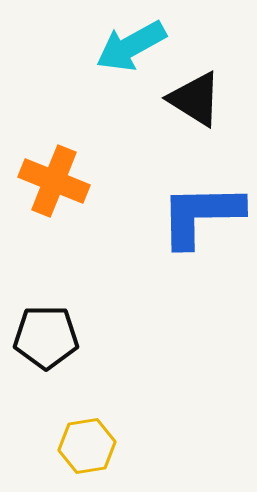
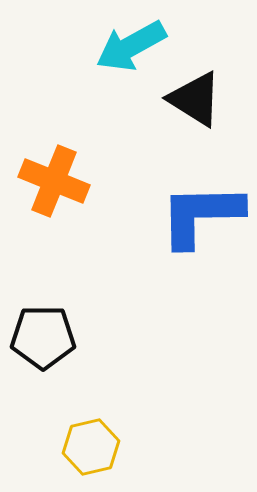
black pentagon: moved 3 px left
yellow hexagon: moved 4 px right, 1 px down; rotated 4 degrees counterclockwise
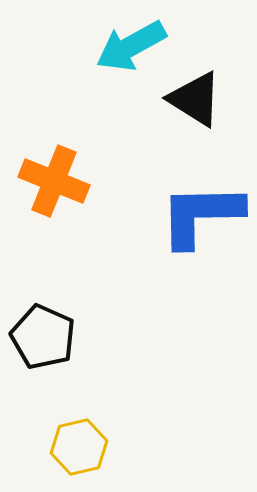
black pentagon: rotated 24 degrees clockwise
yellow hexagon: moved 12 px left
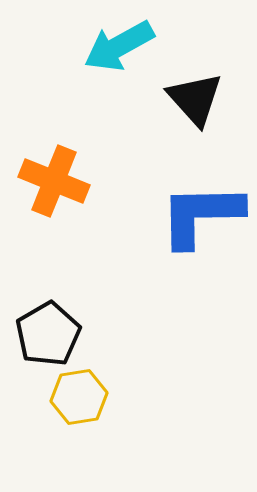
cyan arrow: moved 12 px left
black triangle: rotated 16 degrees clockwise
black pentagon: moved 5 px right, 3 px up; rotated 18 degrees clockwise
yellow hexagon: moved 50 px up; rotated 4 degrees clockwise
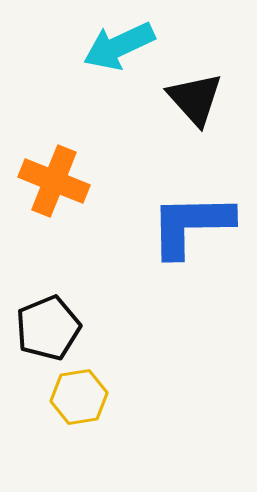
cyan arrow: rotated 4 degrees clockwise
blue L-shape: moved 10 px left, 10 px down
black pentagon: moved 6 px up; rotated 8 degrees clockwise
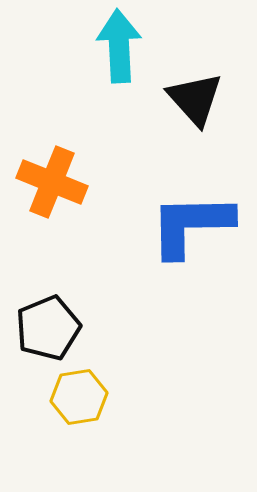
cyan arrow: rotated 112 degrees clockwise
orange cross: moved 2 px left, 1 px down
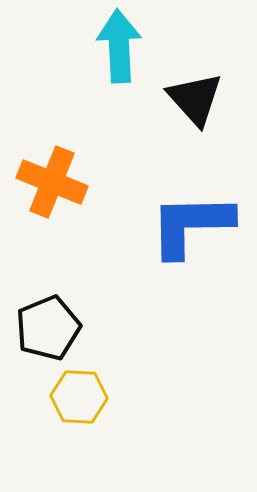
yellow hexagon: rotated 12 degrees clockwise
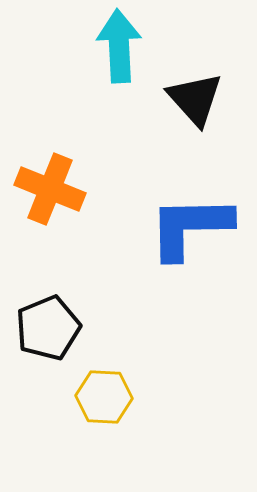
orange cross: moved 2 px left, 7 px down
blue L-shape: moved 1 px left, 2 px down
yellow hexagon: moved 25 px right
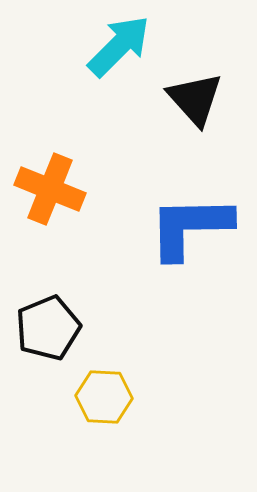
cyan arrow: rotated 48 degrees clockwise
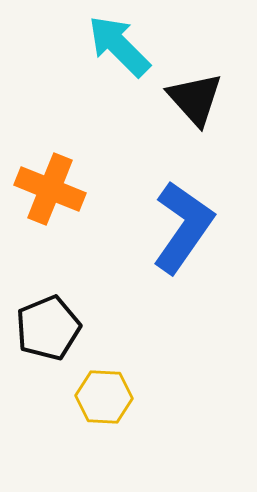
cyan arrow: rotated 90 degrees counterclockwise
blue L-shape: moved 7 px left; rotated 126 degrees clockwise
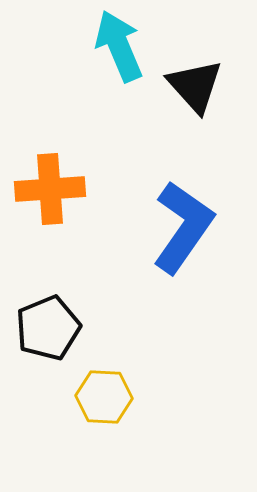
cyan arrow: rotated 22 degrees clockwise
black triangle: moved 13 px up
orange cross: rotated 26 degrees counterclockwise
